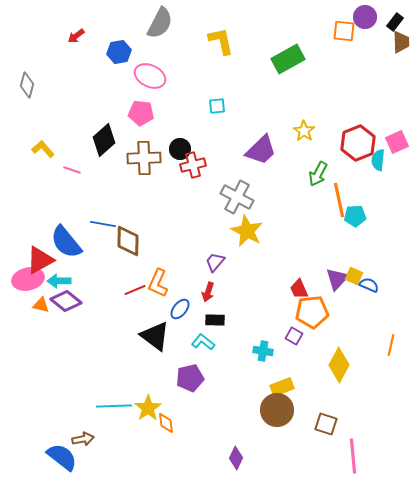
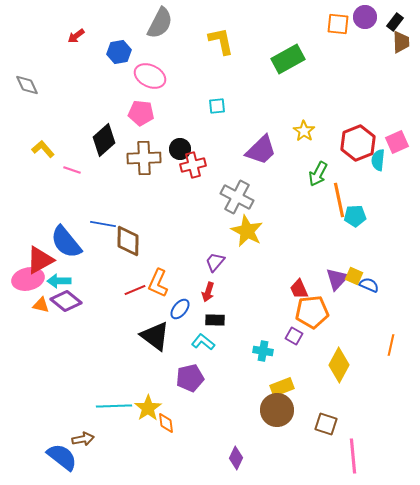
orange square at (344, 31): moved 6 px left, 7 px up
gray diamond at (27, 85): rotated 40 degrees counterclockwise
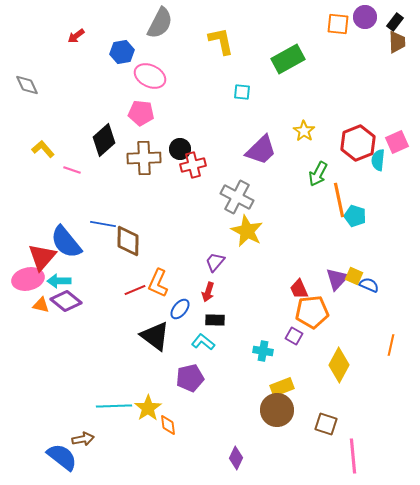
brown trapezoid at (401, 42): moved 4 px left
blue hexagon at (119, 52): moved 3 px right
cyan square at (217, 106): moved 25 px right, 14 px up; rotated 12 degrees clockwise
cyan pentagon at (355, 216): rotated 20 degrees clockwise
red triangle at (40, 260): moved 2 px right, 3 px up; rotated 20 degrees counterclockwise
orange diamond at (166, 423): moved 2 px right, 2 px down
